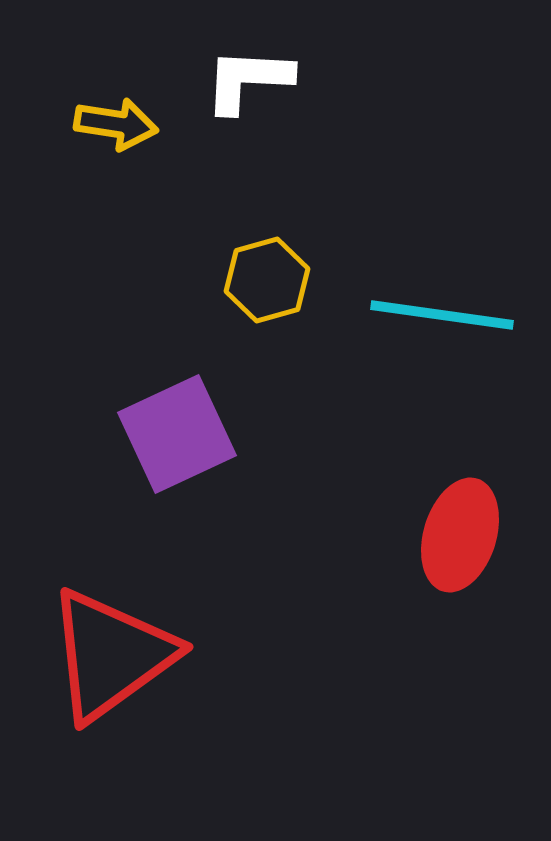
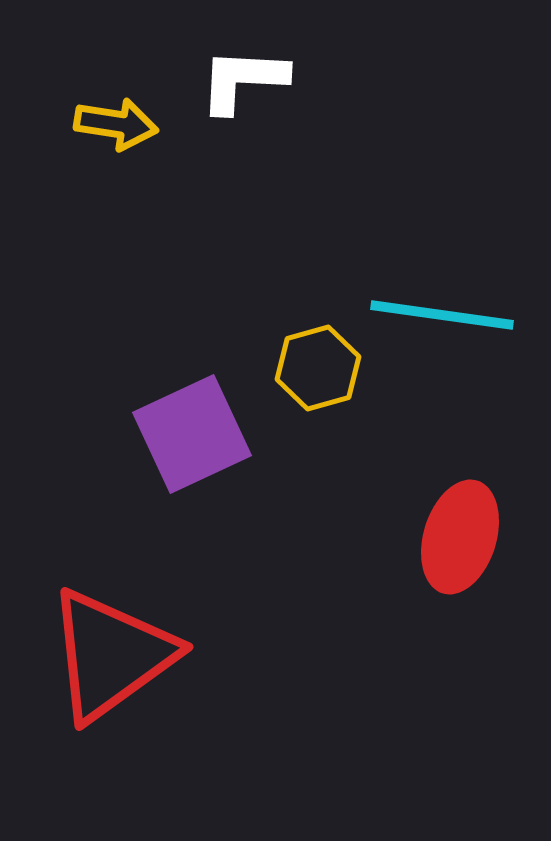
white L-shape: moved 5 px left
yellow hexagon: moved 51 px right, 88 px down
purple square: moved 15 px right
red ellipse: moved 2 px down
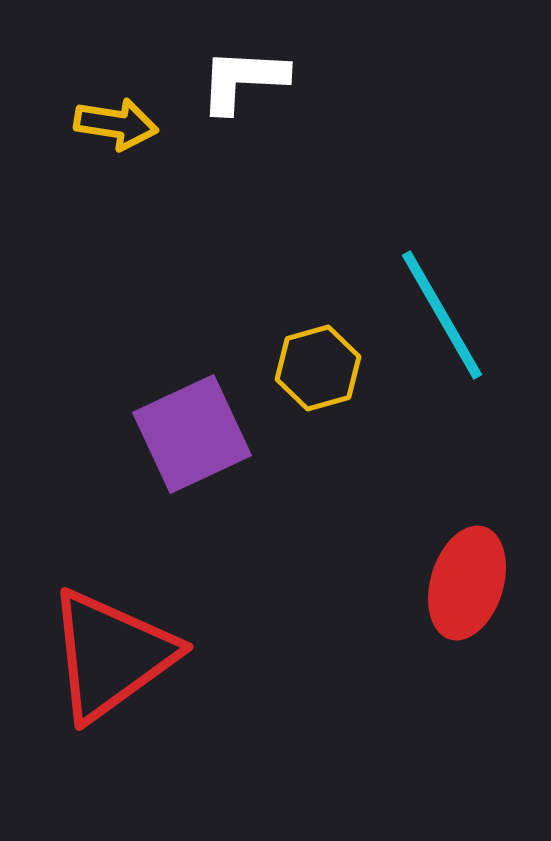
cyan line: rotated 52 degrees clockwise
red ellipse: moved 7 px right, 46 px down
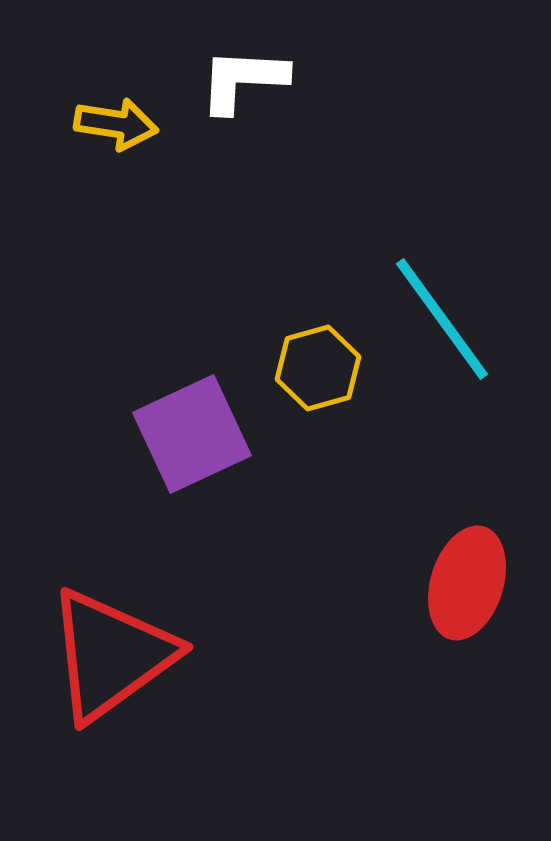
cyan line: moved 4 px down; rotated 6 degrees counterclockwise
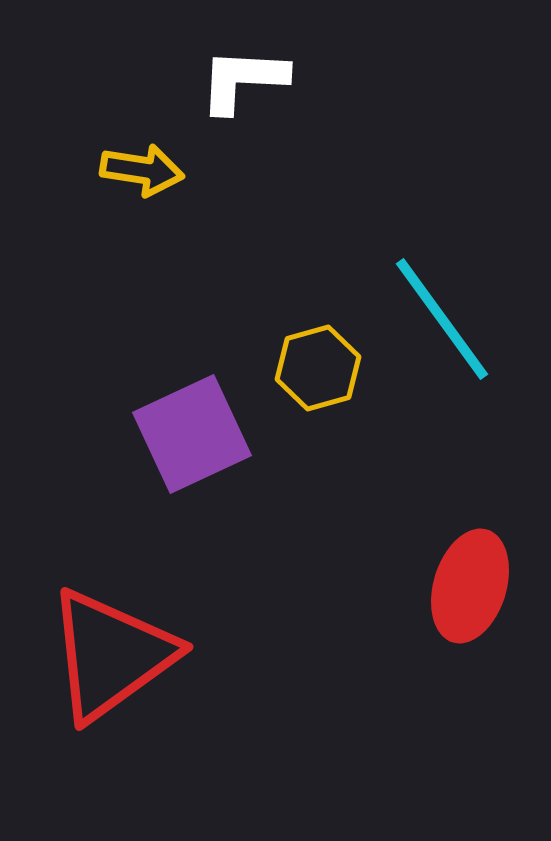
yellow arrow: moved 26 px right, 46 px down
red ellipse: moved 3 px right, 3 px down
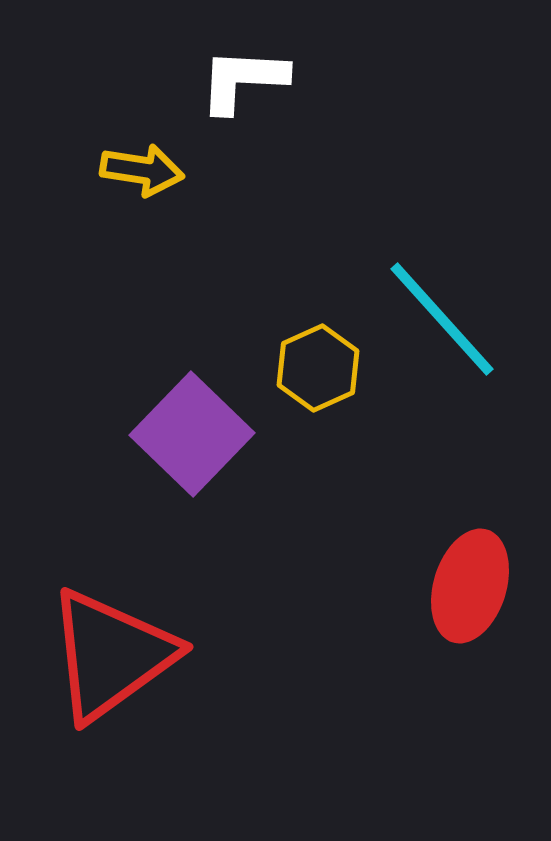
cyan line: rotated 6 degrees counterclockwise
yellow hexagon: rotated 8 degrees counterclockwise
purple square: rotated 21 degrees counterclockwise
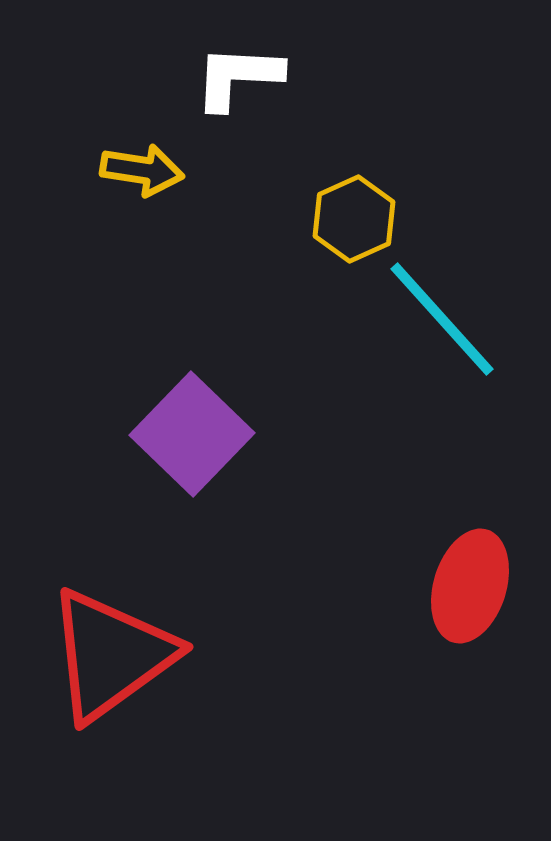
white L-shape: moved 5 px left, 3 px up
yellow hexagon: moved 36 px right, 149 px up
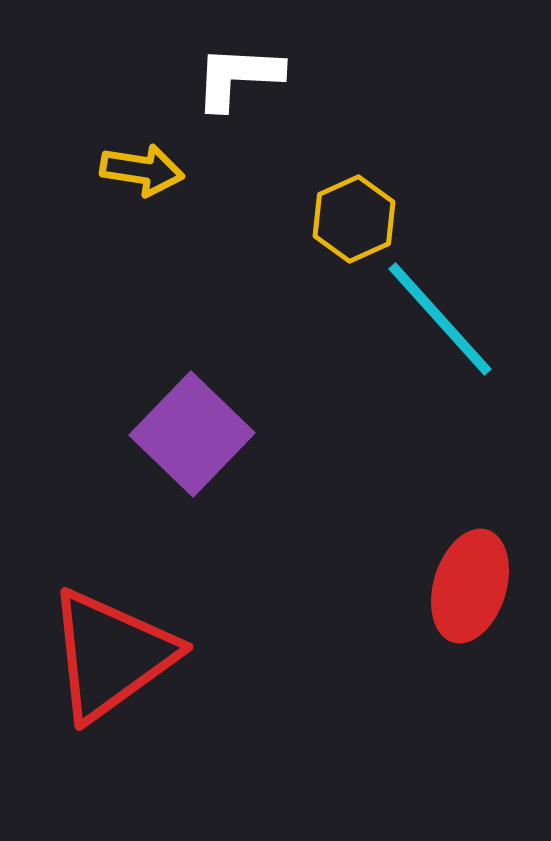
cyan line: moved 2 px left
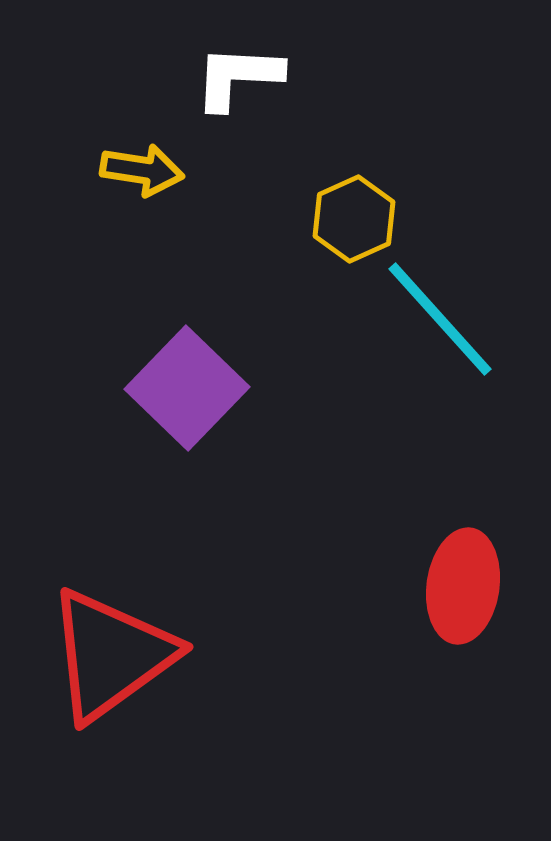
purple square: moved 5 px left, 46 px up
red ellipse: moved 7 px left; rotated 9 degrees counterclockwise
